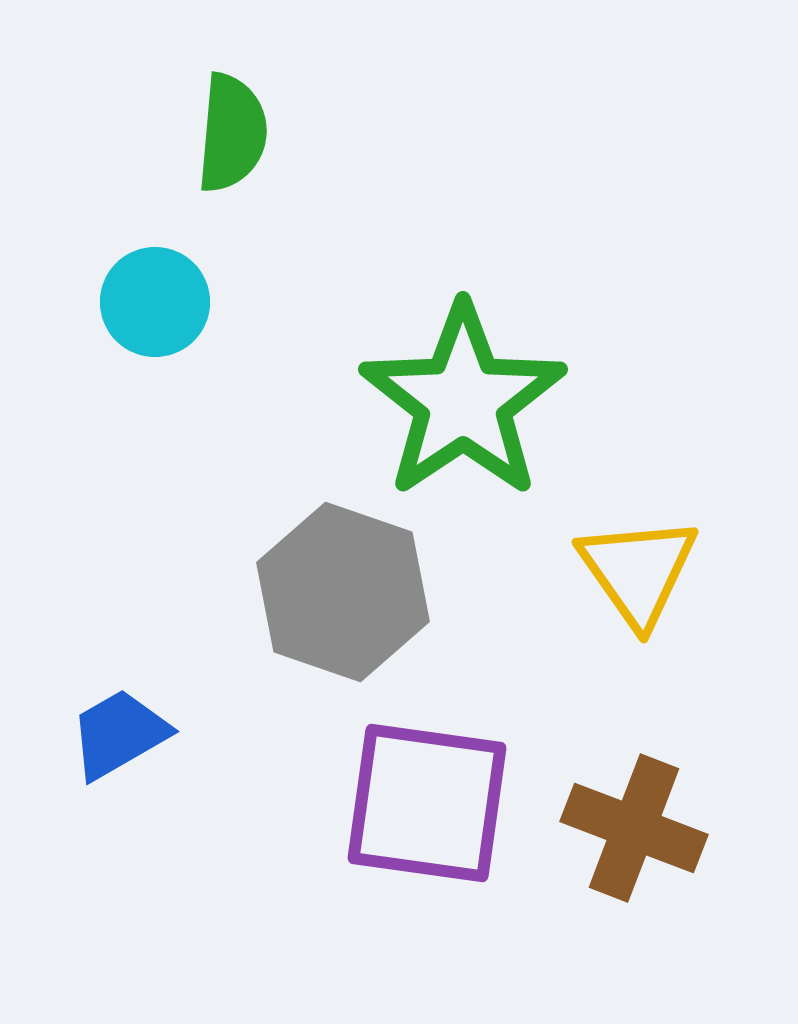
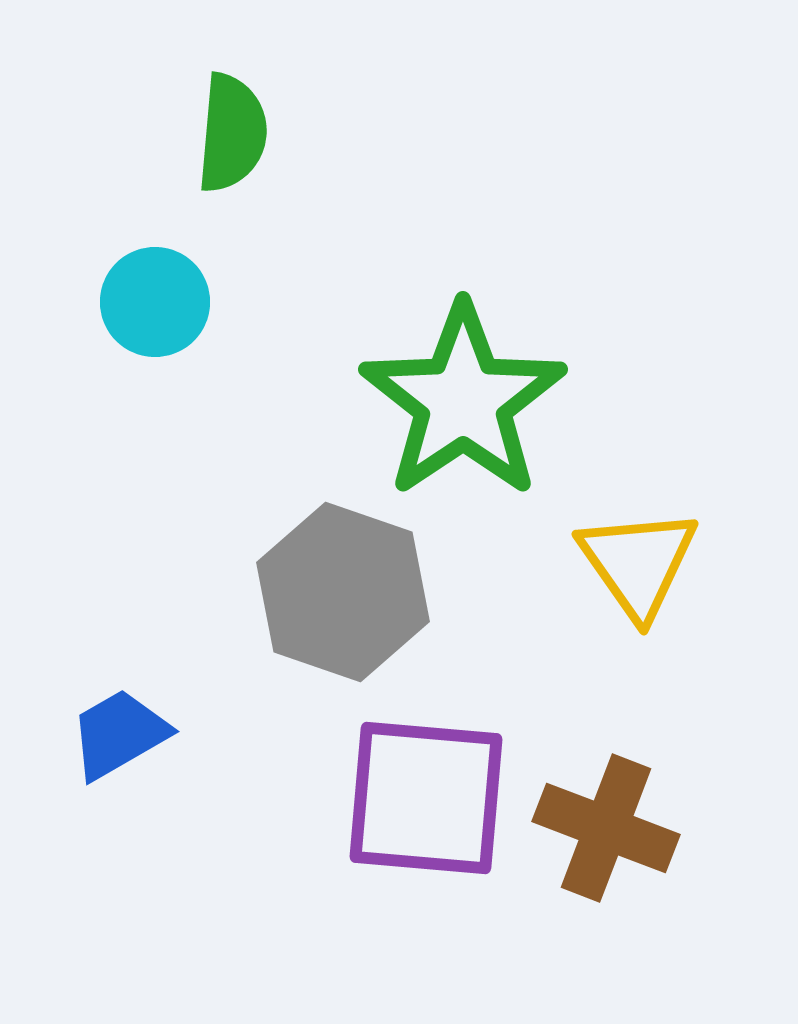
yellow triangle: moved 8 px up
purple square: moved 1 px left, 5 px up; rotated 3 degrees counterclockwise
brown cross: moved 28 px left
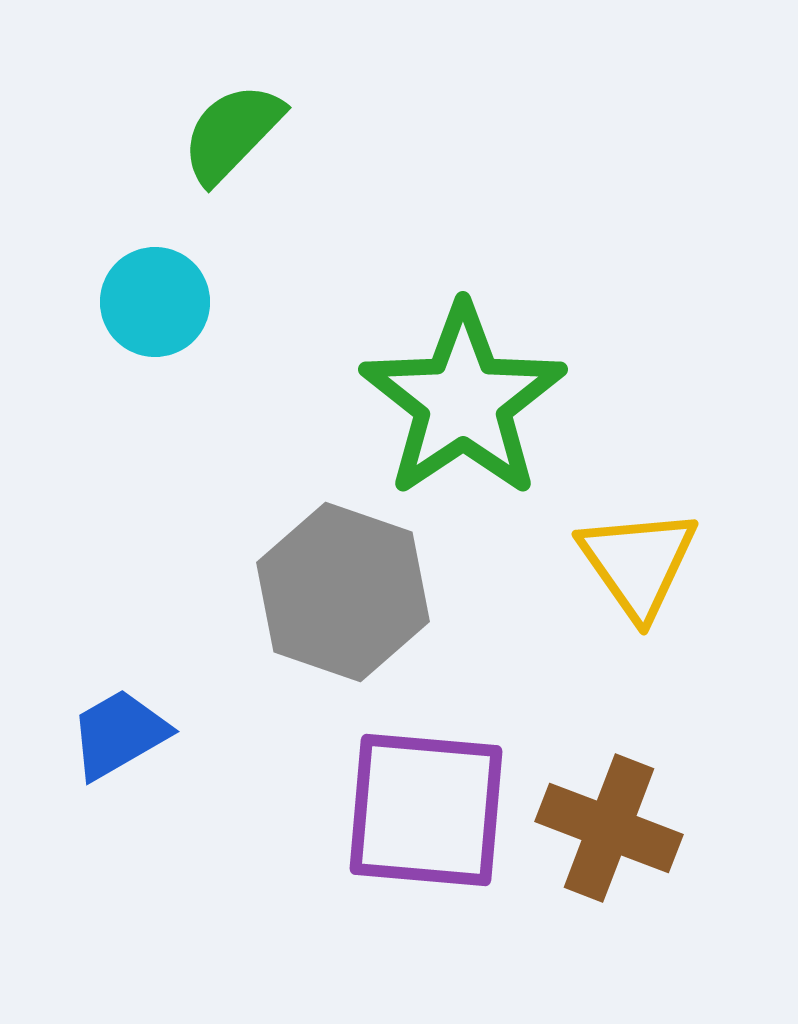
green semicircle: rotated 141 degrees counterclockwise
purple square: moved 12 px down
brown cross: moved 3 px right
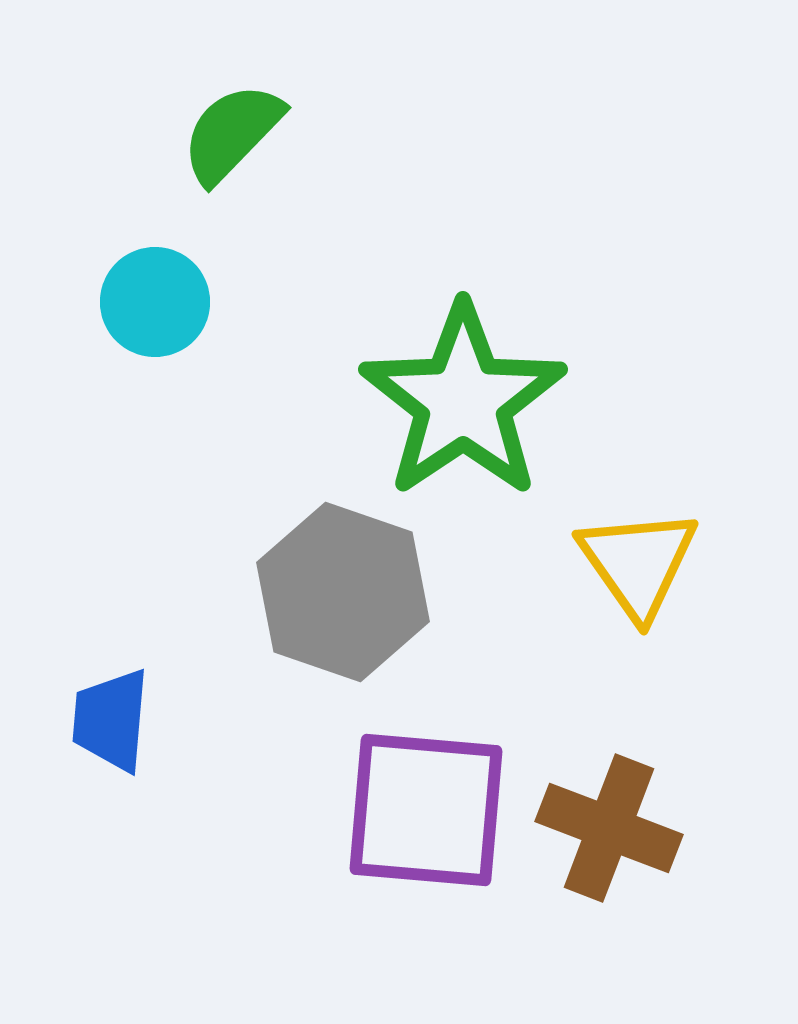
blue trapezoid: moved 8 px left, 14 px up; rotated 55 degrees counterclockwise
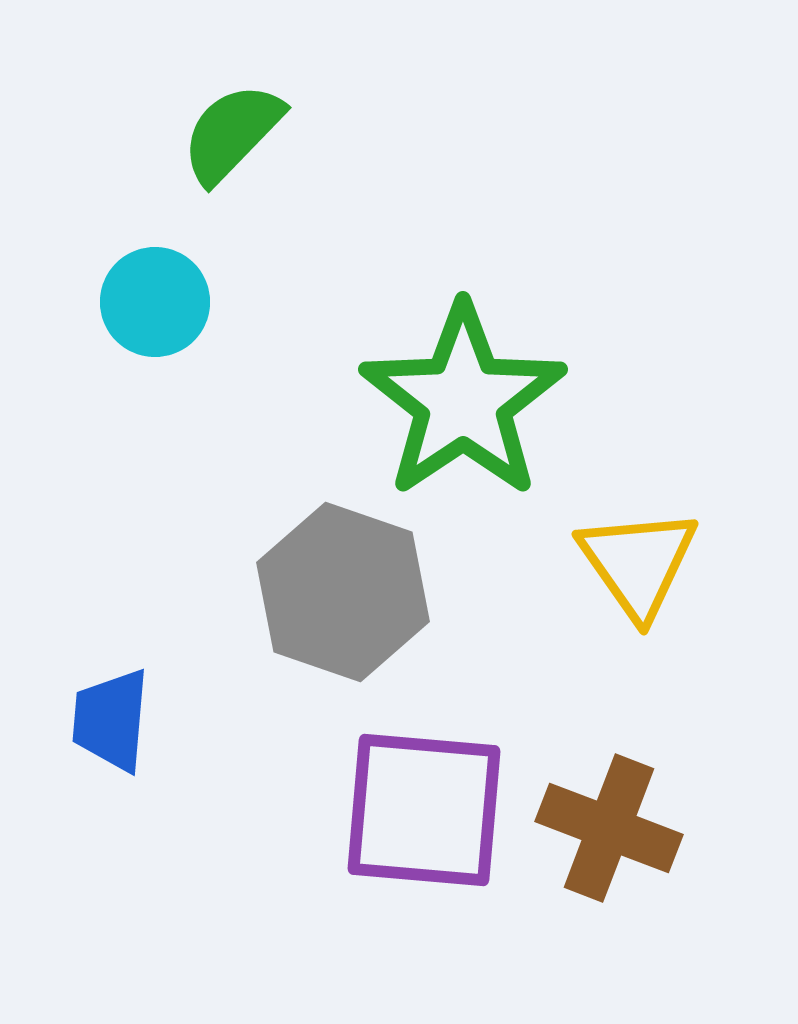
purple square: moved 2 px left
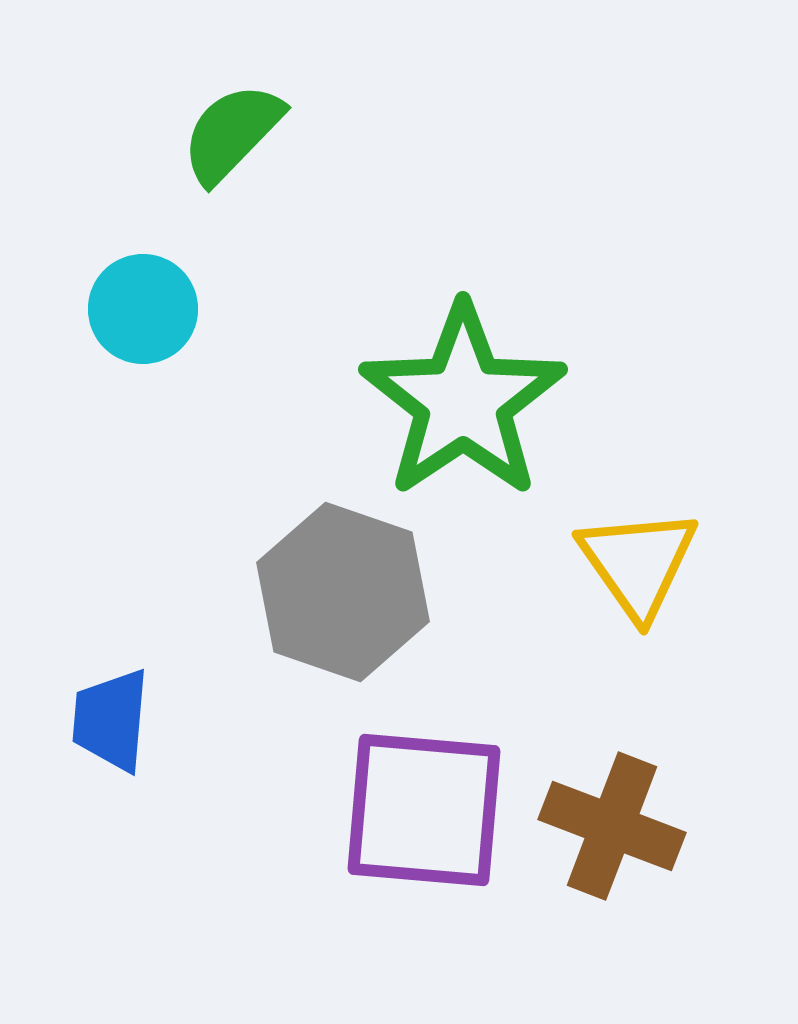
cyan circle: moved 12 px left, 7 px down
brown cross: moved 3 px right, 2 px up
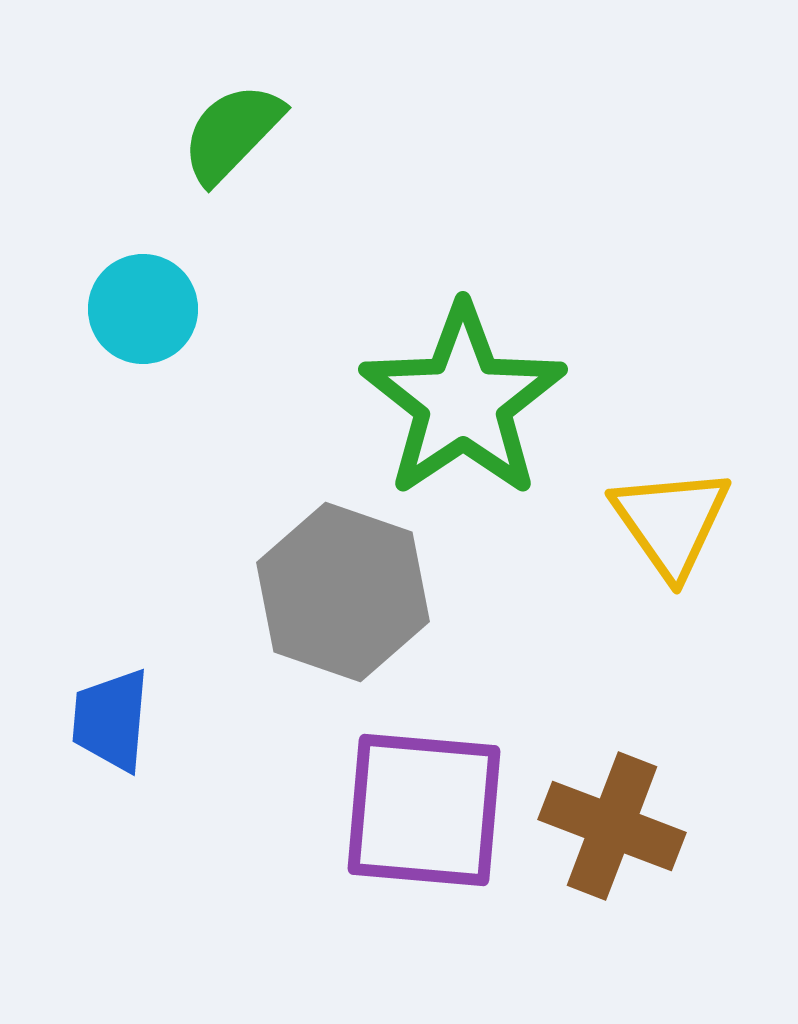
yellow triangle: moved 33 px right, 41 px up
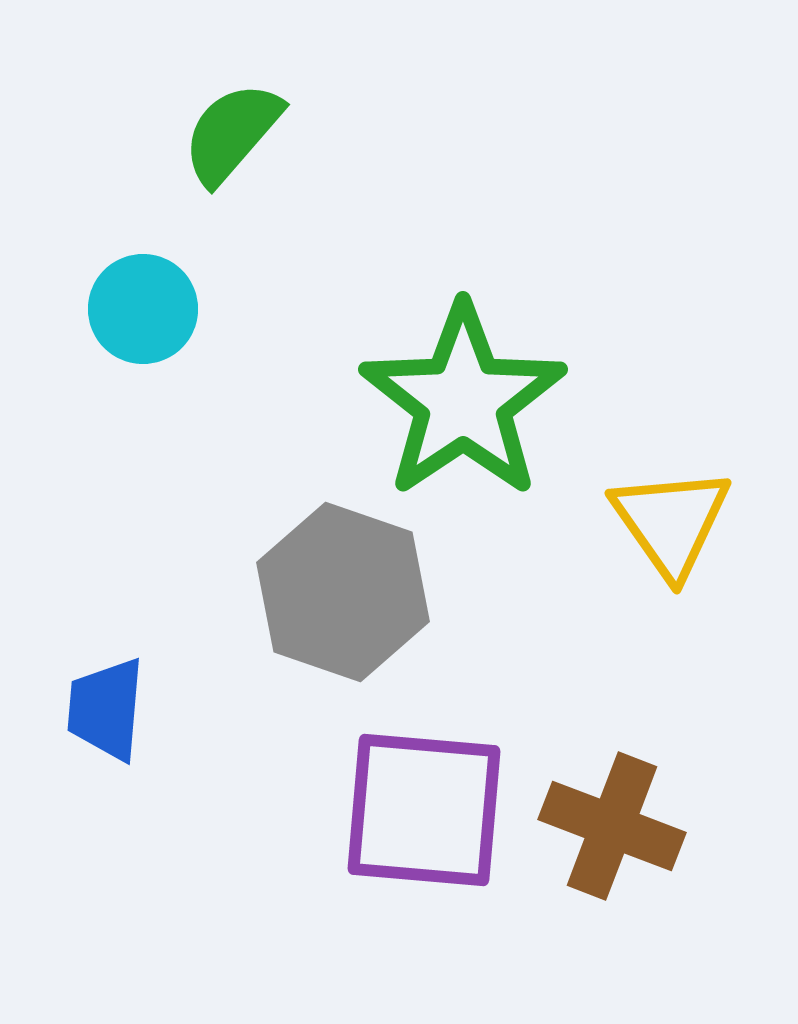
green semicircle: rotated 3 degrees counterclockwise
blue trapezoid: moved 5 px left, 11 px up
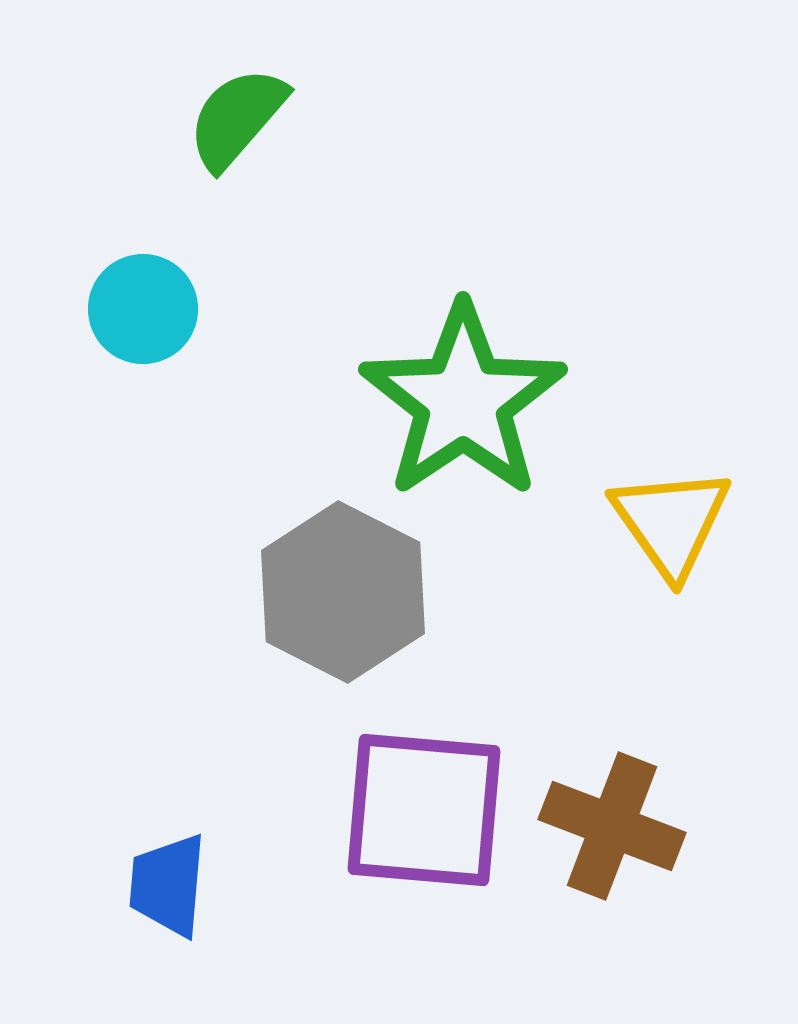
green semicircle: moved 5 px right, 15 px up
gray hexagon: rotated 8 degrees clockwise
blue trapezoid: moved 62 px right, 176 px down
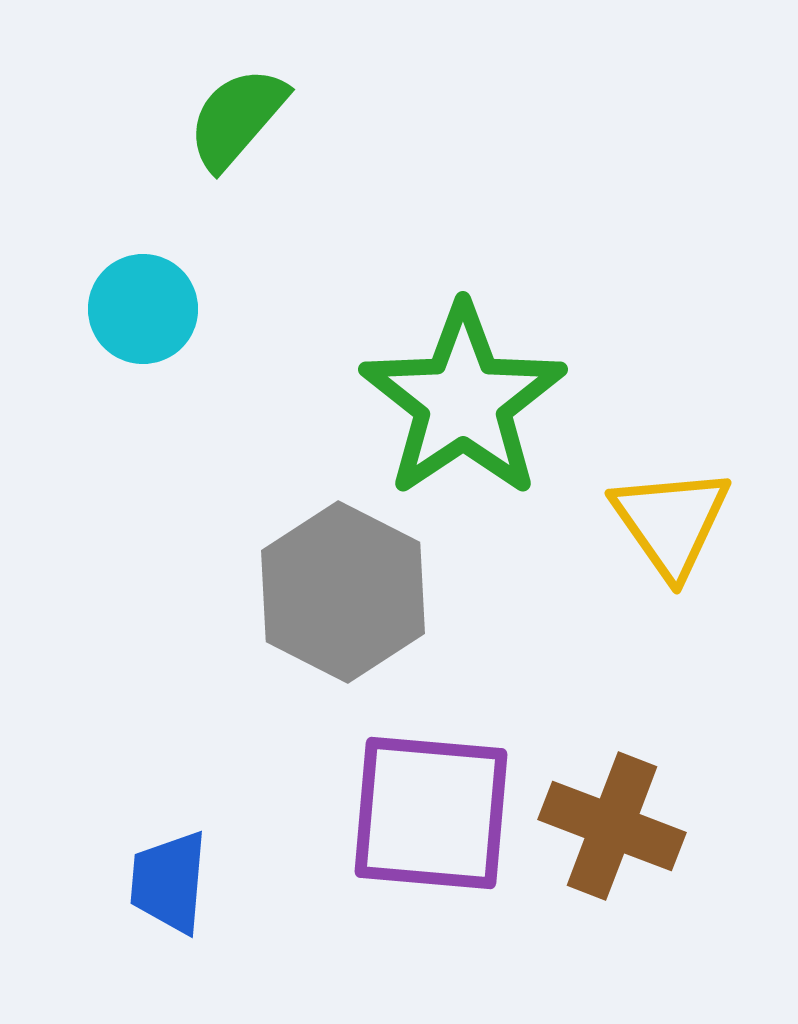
purple square: moved 7 px right, 3 px down
blue trapezoid: moved 1 px right, 3 px up
